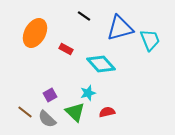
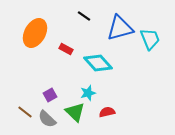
cyan trapezoid: moved 1 px up
cyan diamond: moved 3 px left, 1 px up
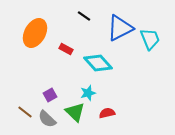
blue triangle: rotated 12 degrees counterclockwise
red semicircle: moved 1 px down
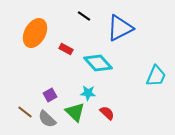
cyan trapezoid: moved 6 px right, 37 px down; rotated 45 degrees clockwise
cyan star: rotated 21 degrees clockwise
red semicircle: rotated 56 degrees clockwise
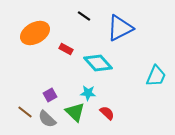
orange ellipse: rotated 32 degrees clockwise
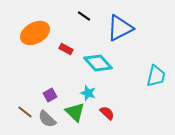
cyan trapezoid: rotated 10 degrees counterclockwise
cyan star: rotated 14 degrees clockwise
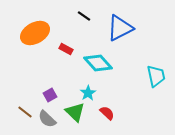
cyan trapezoid: rotated 25 degrees counterclockwise
cyan star: rotated 21 degrees clockwise
